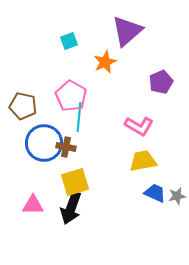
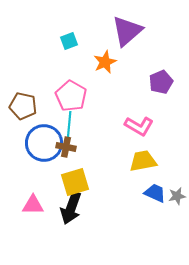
cyan line: moved 10 px left, 9 px down
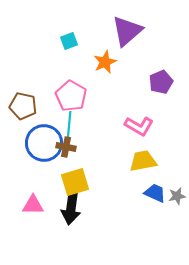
black arrow: rotated 12 degrees counterclockwise
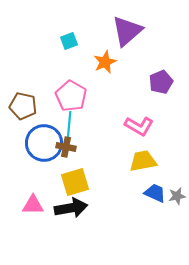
black arrow: rotated 108 degrees counterclockwise
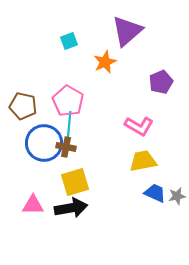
pink pentagon: moved 3 px left, 5 px down
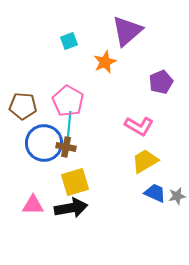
brown pentagon: rotated 8 degrees counterclockwise
yellow trapezoid: moved 2 px right; rotated 20 degrees counterclockwise
